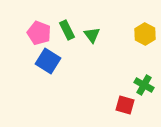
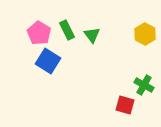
pink pentagon: rotated 10 degrees clockwise
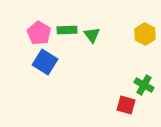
green rectangle: rotated 66 degrees counterclockwise
blue square: moved 3 px left, 1 px down
red square: moved 1 px right
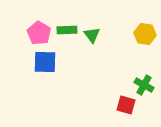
yellow hexagon: rotated 20 degrees counterclockwise
blue square: rotated 30 degrees counterclockwise
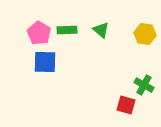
green triangle: moved 9 px right, 5 px up; rotated 12 degrees counterclockwise
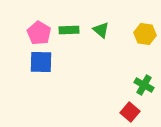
green rectangle: moved 2 px right
blue square: moved 4 px left
red square: moved 4 px right, 7 px down; rotated 24 degrees clockwise
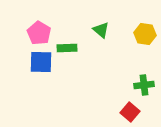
green rectangle: moved 2 px left, 18 px down
green cross: rotated 36 degrees counterclockwise
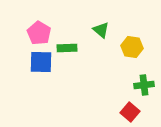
yellow hexagon: moved 13 px left, 13 px down
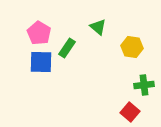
green triangle: moved 3 px left, 3 px up
green rectangle: rotated 54 degrees counterclockwise
